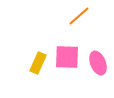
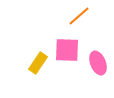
pink square: moved 7 px up
yellow rectangle: rotated 10 degrees clockwise
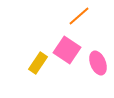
pink square: rotated 32 degrees clockwise
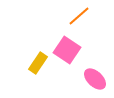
pink ellipse: moved 3 px left, 16 px down; rotated 25 degrees counterclockwise
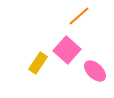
pink square: rotated 8 degrees clockwise
pink ellipse: moved 8 px up
